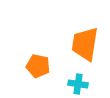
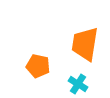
cyan cross: rotated 24 degrees clockwise
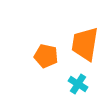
orange pentagon: moved 8 px right, 10 px up
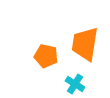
cyan cross: moved 3 px left
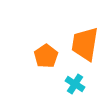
orange pentagon: rotated 25 degrees clockwise
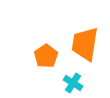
cyan cross: moved 2 px left, 1 px up
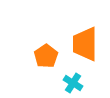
orange trapezoid: rotated 9 degrees counterclockwise
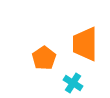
orange pentagon: moved 2 px left, 2 px down
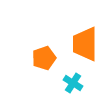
orange pentagon: rotated 15 degrees clockwise
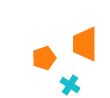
cyan cross: moved 3 px left, 2 px down
